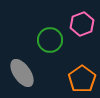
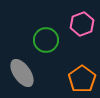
green circle: moved 4 px left
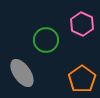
pink hexagon: rotated 15 degrees counterclockwise
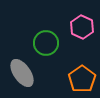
pink hexagon: moved 3 px down
green circle: moved 3 px down
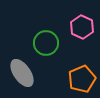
orange pentagon: rotated 12 degrees clockwise
